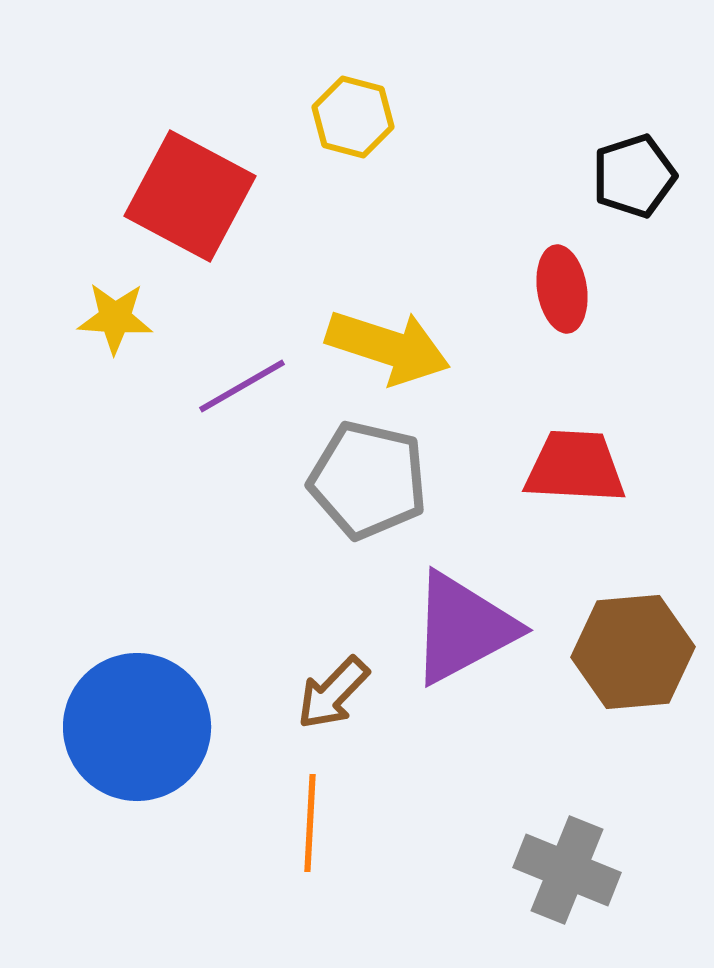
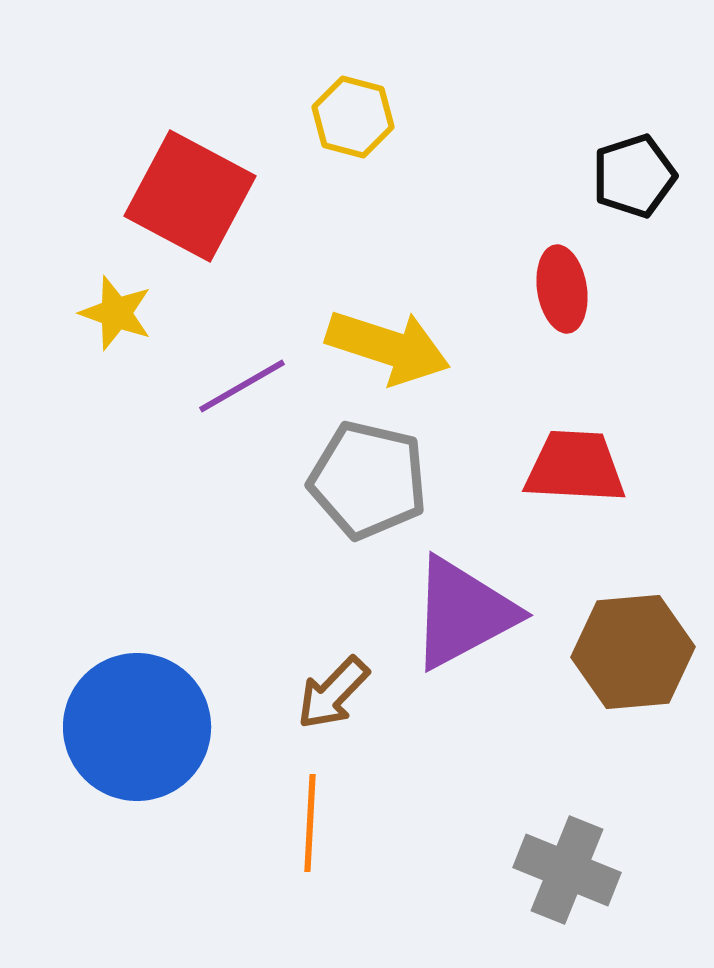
yellow star: moved 1 px right, 5 px up; rotated 16 degrees clockwise
purple triangle: moved 15 px up
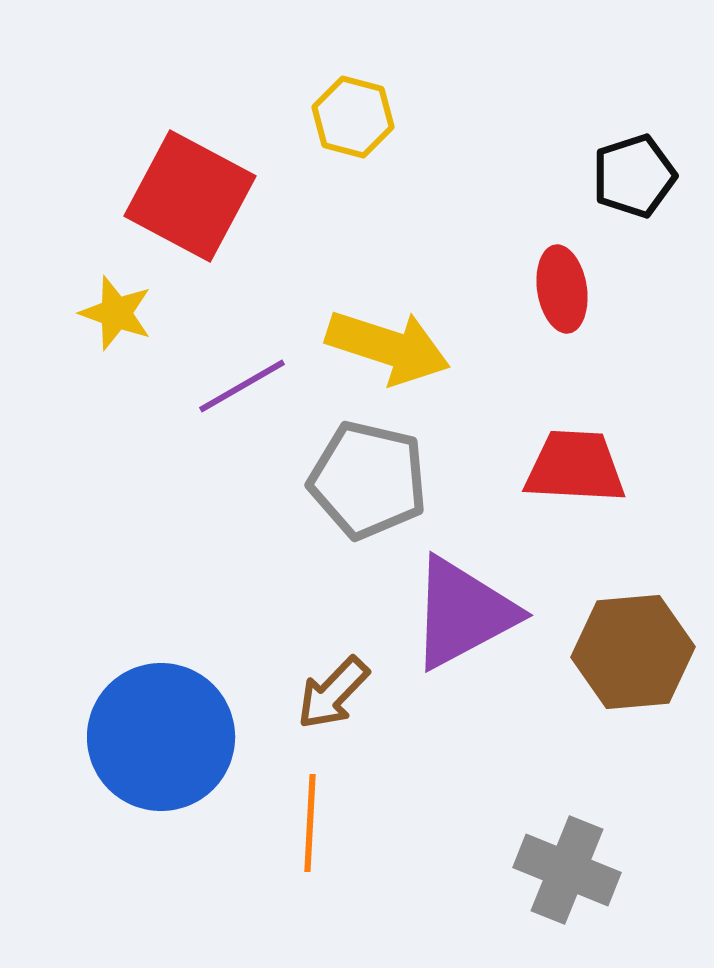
blue circle: moved 24 px right, 10 px down
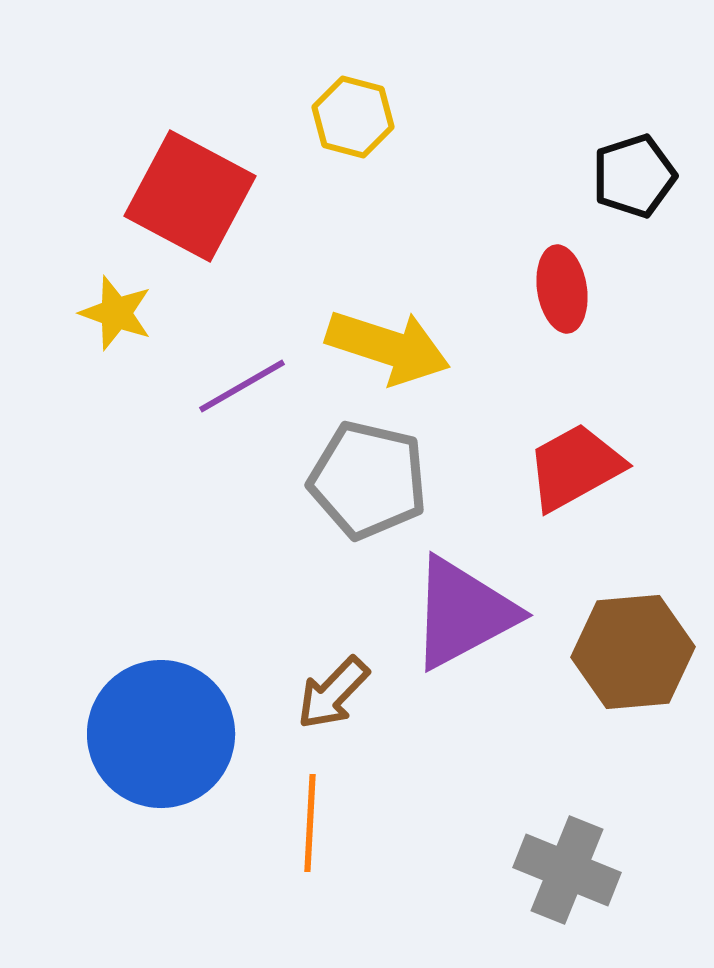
red trapezoid: rotated 32 degrees counterclockwise
blue circle: moved 3 px up
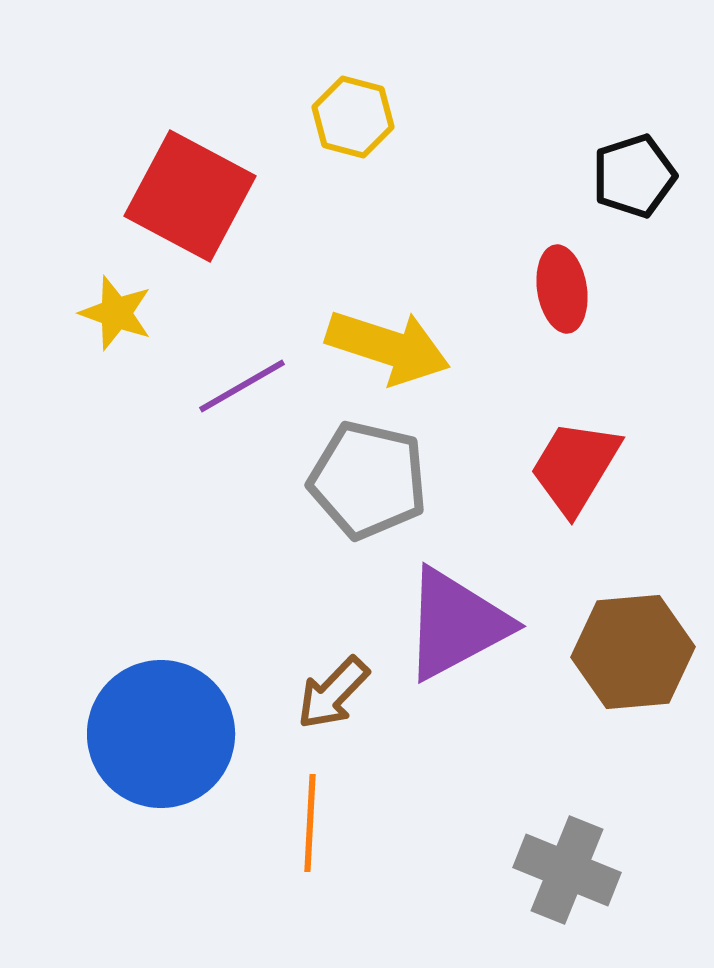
red trapezoid: rotated 30 degrees counterclockwise
purple triangle: moved 7 px left, 11 px down
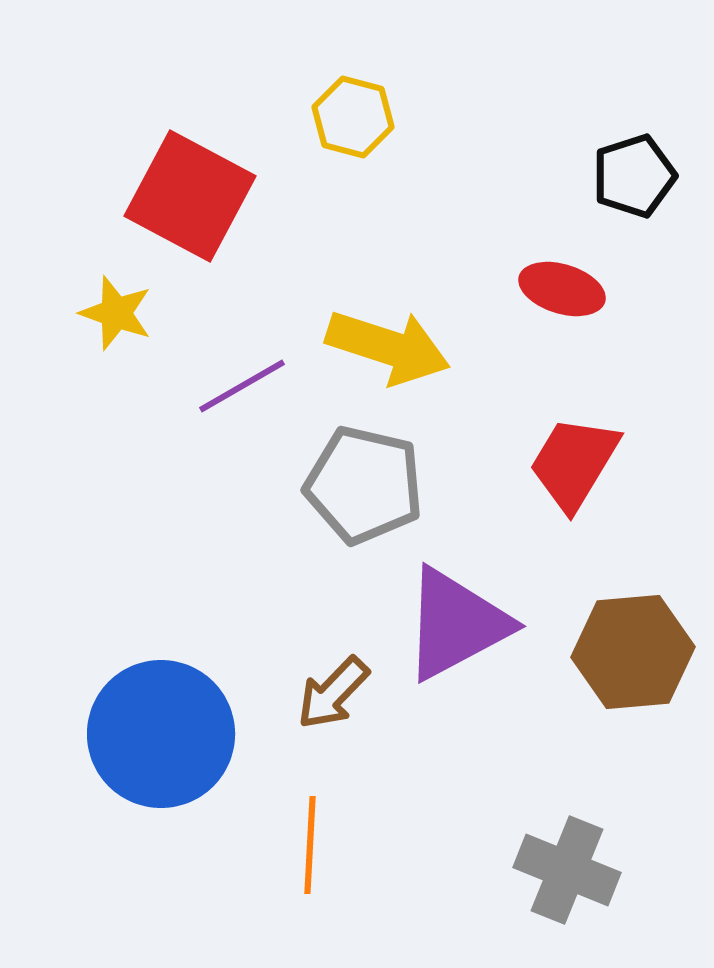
red ellipse: rotated 64 degrees counterclockwise
red trapezoid: moved 1 px left, 4 px up
gray pentagon: moved 4 px left, 5 px down
orange line: moved 22 px down
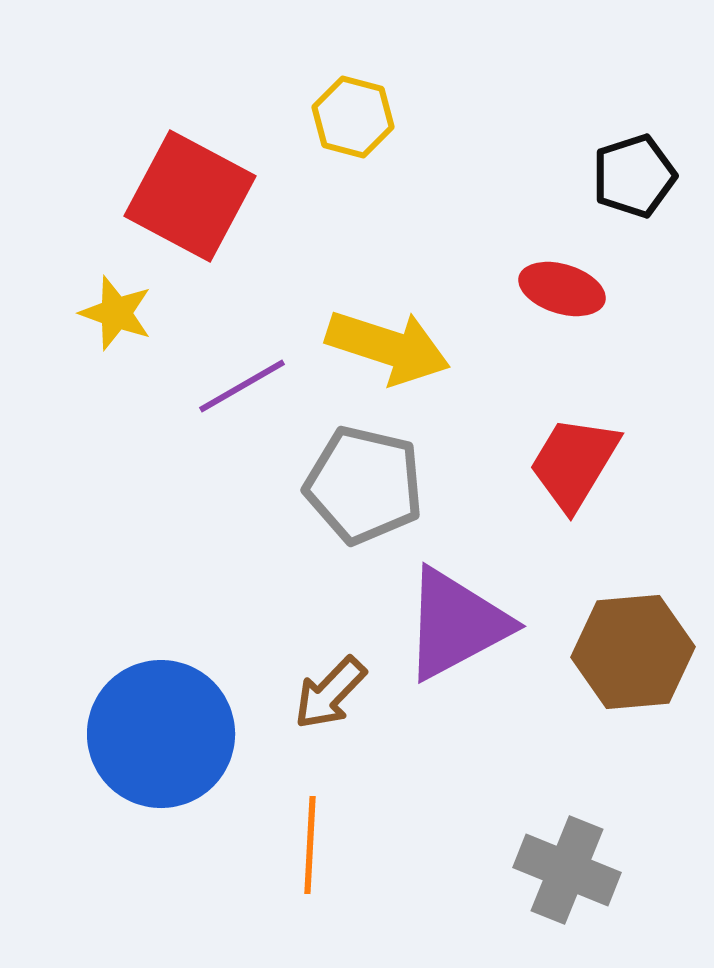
brown arrow: moved 3 px left
